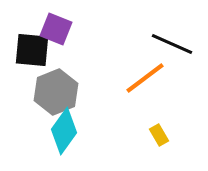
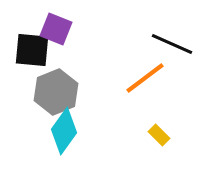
yellow rectangle: rotated 15 degrees counterclockwise
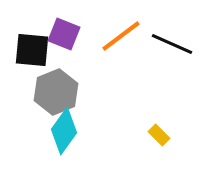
purple square: moved 8 px right, 5 px down
orange line: moved 24 px left, 42 px up
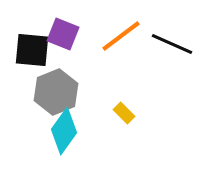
purple square: moved 1 px left
yellow rectangle: moved 35 px left, 22 px up
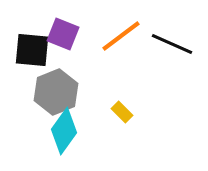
yellow rectangle: moved 2 px left, 1 px up
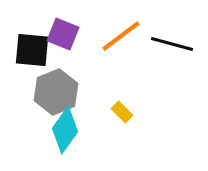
black line: rotated 9 degrees counterclockwise
cyan diamond: moved 1 px right, 1 px up
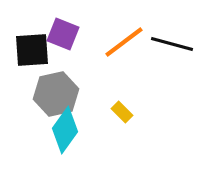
orange line: moved 3 px right, 6 px down
black square: rotated 9 degrees counterclockwise
gray hexagon: moved 2 px down; rotated 9 degrees clockwise
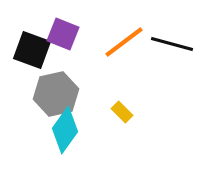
black square: rotated 24 degrees clockwise
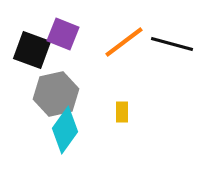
yellow rectangle: rotated 45 degrees clockwise
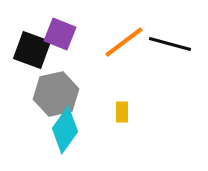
purple square: moved 3 px left
black line: moved 2 px left
